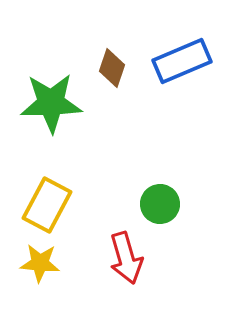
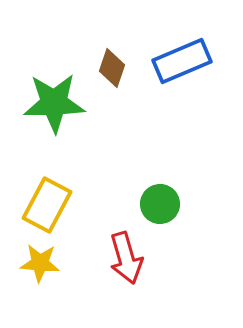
green star: moved 3 px right
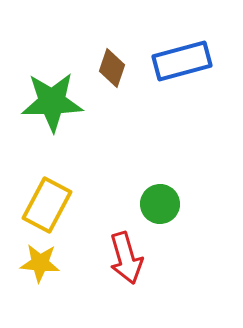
blue rectangle: rotated 8 degrees clockwise
green star: moved 2 px left, 1 px up
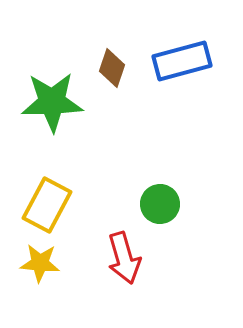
red arrow: moved 2 px left
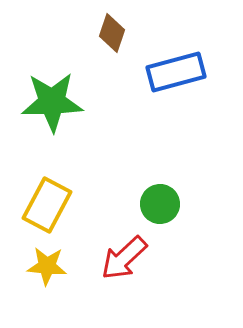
blue rectangle: moved 6 px left, 11 px down
brown diamond: moved 35 px up
red arrow: rotated 63 degrees clockwise
yellow star: moved 7 px right, 3 px down
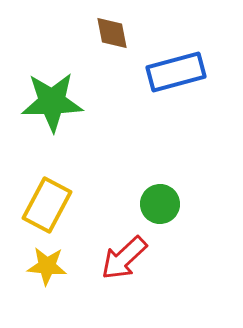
brown diamond: rotated 30 degrees counterclockwise
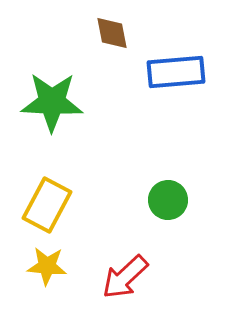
blue rectangle: rotated 10 degrees clockwise
green star: rotated 4 degrees clockwise
green circle: moved 8 px right, 4 px up
red arrow: moved 1 px right, 19 px down
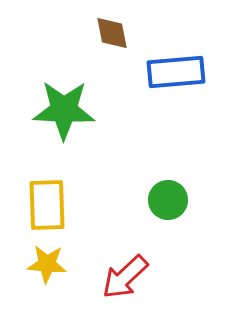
green star: moved 12 px right, 8 px down
yellow rectangle: rotated 30 degrees counterclockwise
yellow star: moved 2 px up
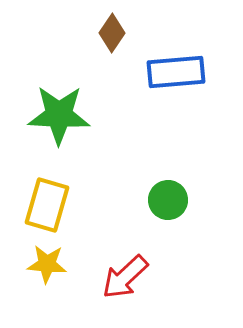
brown diamond: rotated 45 degrees clockwise
green star: moved 5 px left, 5 px down
yellow rectangle: rotated 18 degrees clockwise
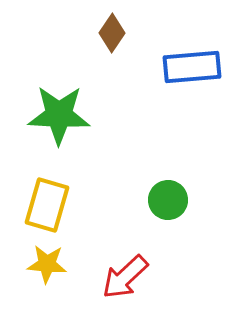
blue rectangle: moved 16 px right, 5 px up
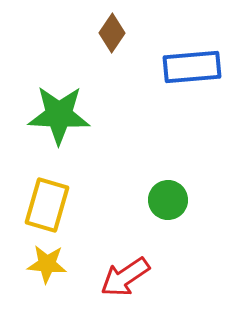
red arrow: rotated 9 degrees clockwise
